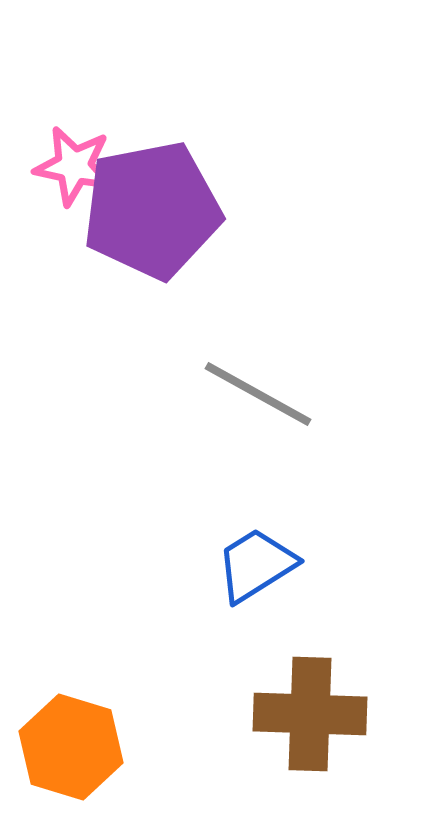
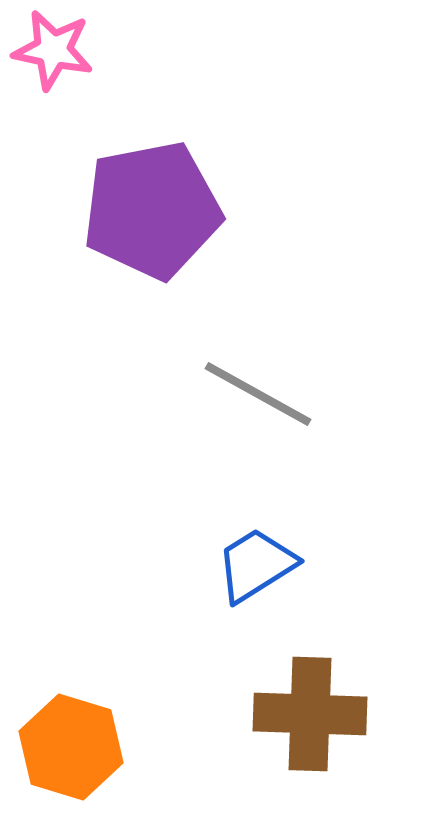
pink star: moved 21 px left, 116 px up
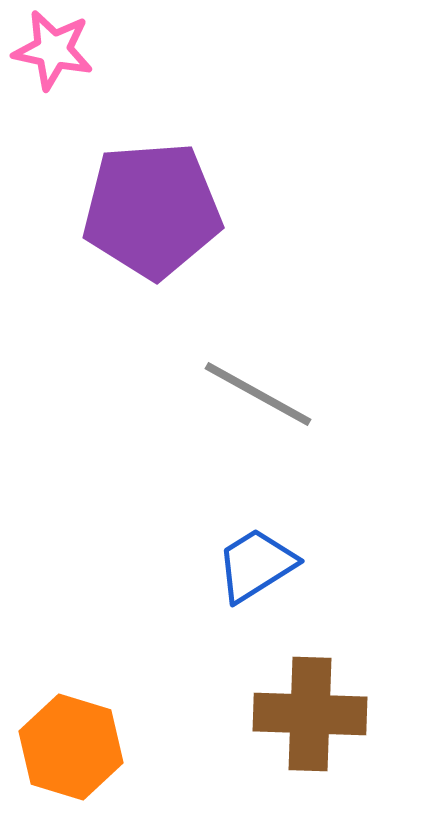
purple pentagon: rotated 7 degrees clockwise
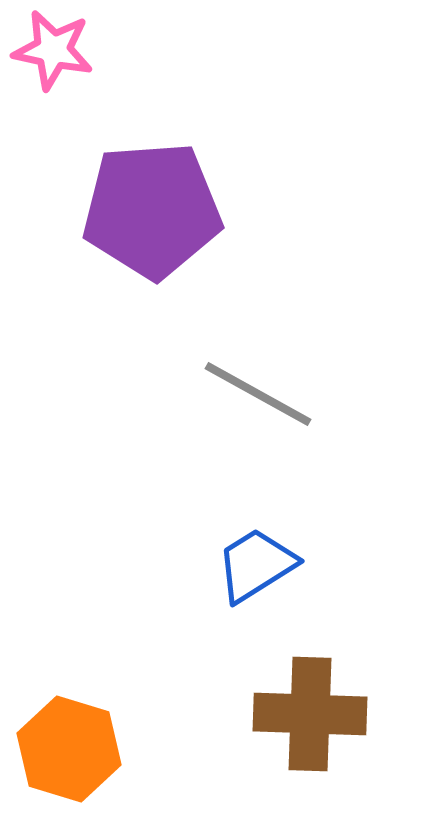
orange hexagon: moved 2 px left, 2 px down
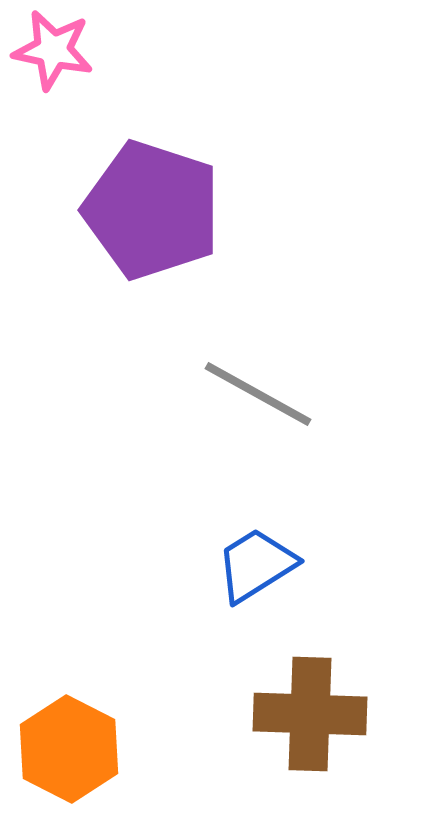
purple pentagon: rotated 22 degrees clockwise
orange hexagon: rotated 10 degrees clockwise
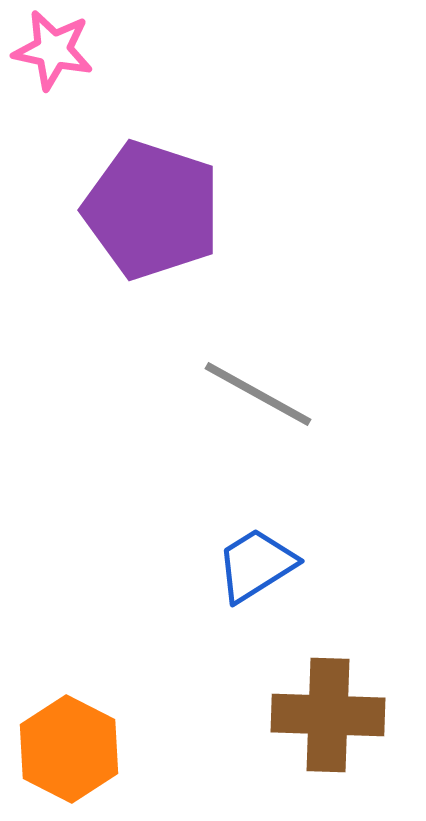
brown cross: moved 18 px right, 1 px down
